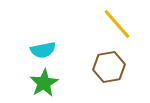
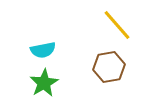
yellow line: moved 1 px down
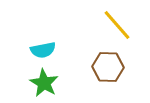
brown hexagon: moved 1 px left; rotated 12 degrees clockwise
green star: rotated 12 degrees counterclockwise
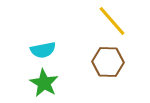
yellow line: moved 5 px left, 4 px up
brown hexagon: moved 5 px up
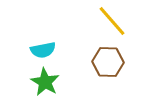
green star: moved 1 px right, 1 px up
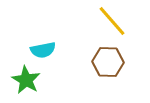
green star: moved 19 px left, 2 px up
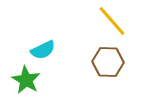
cyan semicircle: rotated 15 degrees counterclockwise
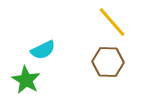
yellow line: moved 1 px down
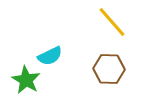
cyan semicircle: moved 7 px right, 6 px down
brown hexagon: moved 1 px right, 7 px down
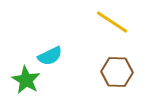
yellow line: rotated 16 degrees counterclockwise
brown hexagon: moved 8 px right, 3 px down
